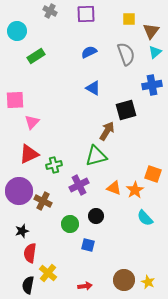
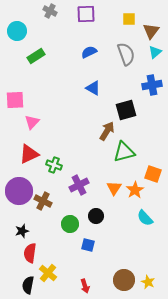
green triangle: moved 28 px right, 4 px up
green cross: rotated 35 degrees clockwise
orange triangle: rotated 42 degrees clockwise
red arrow: rotated 80 degrees clockwise
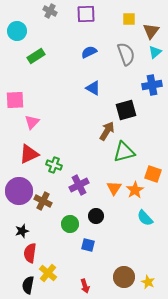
brown circle: moved 3 px up
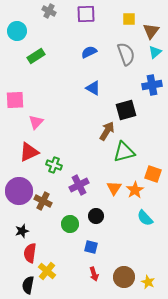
gray cross: moved 1 px left
pink triangle: moved 4 px right
red triangle: moved 2 px up
blue square: moved 3 px right, 2 px down
yellow cross: moved 1 px left, 2 px up
red arrow: moved 9 px right, 12 px up
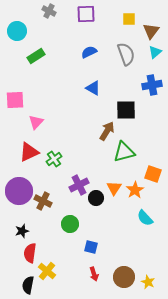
black square: rotated 15 degrees clockwise
green cross: moved 6 px up; rotated 35 degrees clockwise
black circle: moved 18 px up
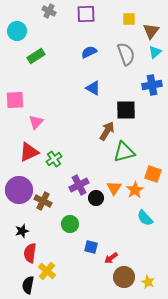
purple circle: moved 1 px up
red arrow: moved 17 px right, 16 px up; rotated 72 degrees clockwise
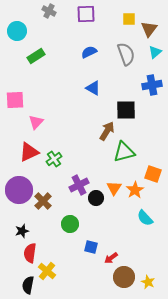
brown triangle: moved 2 px left, 2 px up
brown cross: rotated 18 degrees clockwise
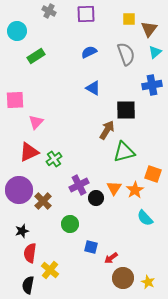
brown arrow: moved 1 px up
yellow cross: moved 3 px right, 1 px up
brown circle: moved 1 px left, 1 px down
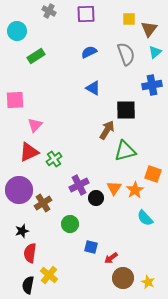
pink triangle: moved 1 px left, 3 px down
green triangle: moved 1 px right, 1 px up
brown cross: moved 2 px down; rotated 12 degrees clockwise
yellow cross: moved 1 px left, 5 px down
